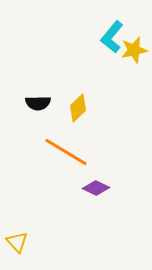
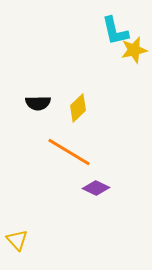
cyan L-shape: moved 3 px right, 6 px up; rotated 52 degrees counterclockwise
orange line: moved 3 px right
yellow triangle: moved 2 px up
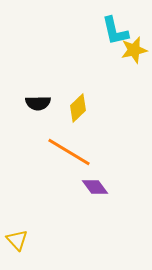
purple diamond: moved 1 px left, 1 px up; rotated 28 degrees clockwise
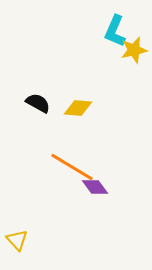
cyan L-shape: rotated 36 degrees clockwise
black semicircle: rotated 150 degrees counterclockwise
yellow diamond: rotated 48 degrees clockwise
orange line: moved 3 px right, 15 px down
